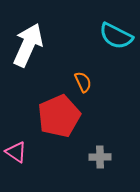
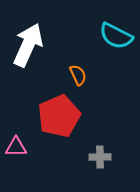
orange semicircle: moved 5 px left, 7 px up
pink triangle: moved 5 px up; rotated 35 degrees counterclockwise
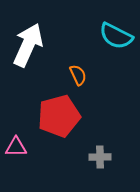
red pentagon: rotated 9 degrees clockwise
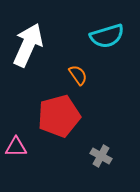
cyan semicircle: moved 9 px left; rotated 44 degrees counterclockwise
orange semicircle: rotated 10 degrees counterclockwise
gray cross: moved 1 px right, 1 px up; rotated 30 degrees clockwise
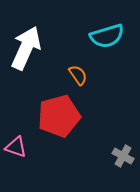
white arrow: moved 2 px left, 3 px down
pink triangle: rotated 20 degrees clockwise
gray cross: moved 22 px right
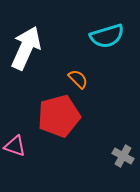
orange semicircle: moved 4 px down; rotated 10 degrees counterclockwise
pink triangle: moved 1 px left, 1 px up
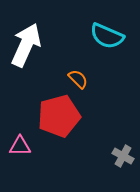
cyan semicircle: rotated 40 degrees clockwise
white arrow: moved 3 px up
pink triangle: moved 5 px right; rotated 20 degrees counterclockwise
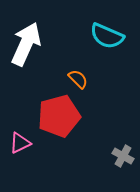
white arrow: moved 1 px up
pink triangle: moved 3 px up; rotated 25 degrees counterclockwise
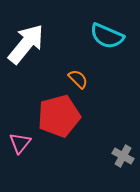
white arrow: rotated 15 degrees clockwise
pink triangle: rotated 25 degrees counterclockwise
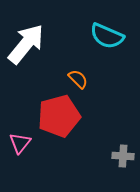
gray cross: rotated 25 degrees counterclockwise
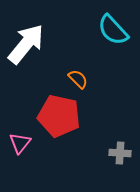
cyan semicircle: moved 6 px right, 6 px up; rotated 24 degrees clockwise
red pentagon: rotated 27 degrees clockwise
gray cross: moved 3 px left, 3 px up
